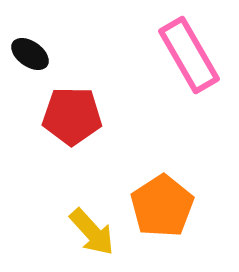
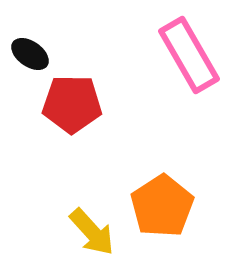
red pentagon: moved 12 px up
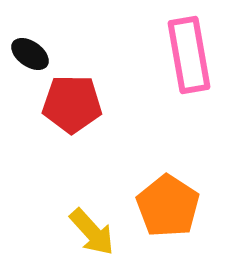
pink rectangle: rotated 20 degrees clockwise
orange pentagon: moved 6 px right; rotated 6 degrees counterclockwise
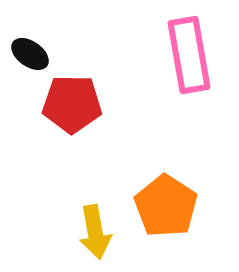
orange pentagon: moved 2 px left
yellow arrow: moved 3 px right; rotated 32 degrees clockwise
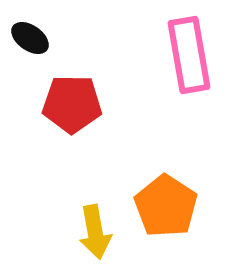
black ellipse: moved 16 px up
